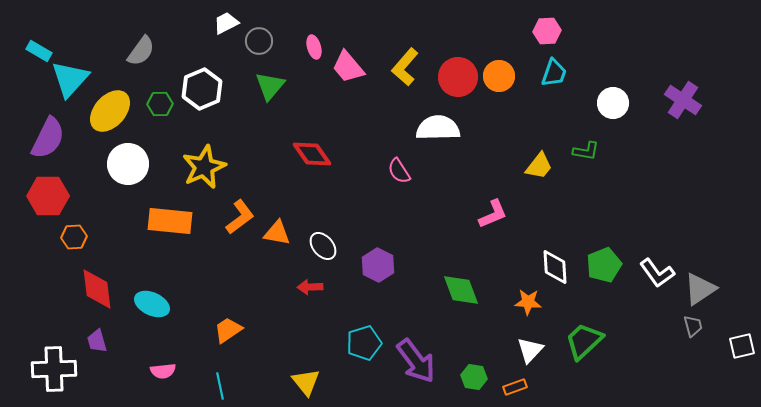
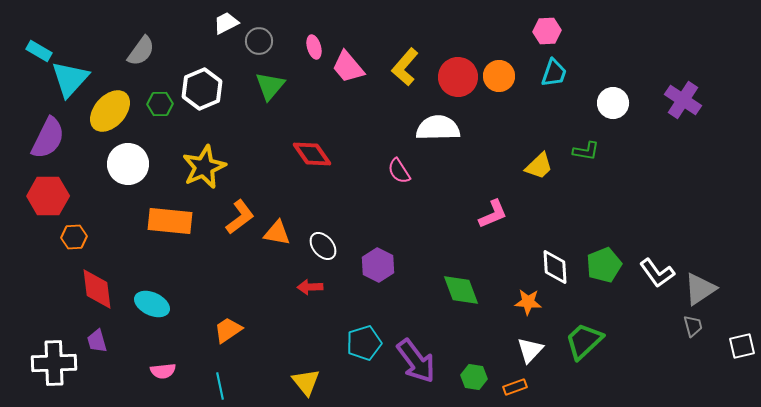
yellow trapezoid at (539, 166): rotated 8 degrees clockwise
white cross at (54, 369): moved 6 px up
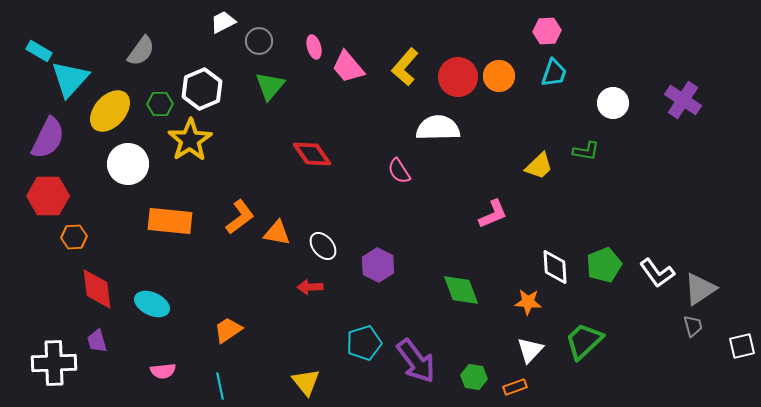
white trapezoid at (226, 23): moved 3 px left, 1 px up
yellow star at (204, 167): moved 14 px left, 27 px up; rotated 9 degrees counterclockwise
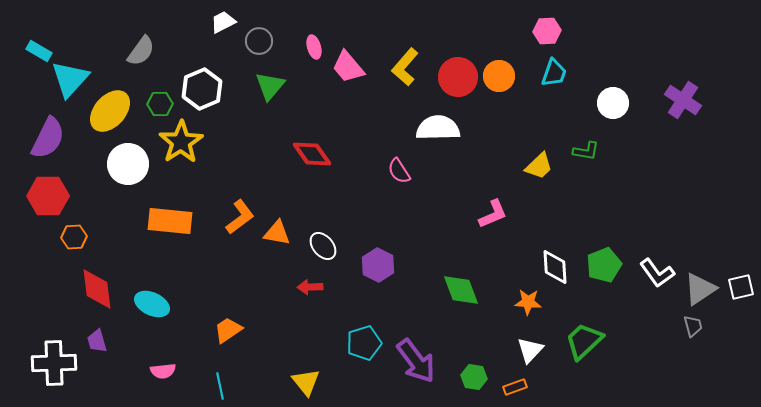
yellow star at (190, 140): moved 9 px left, 2 px down
white square at (742, 346): moved 1 px left, 59 px up
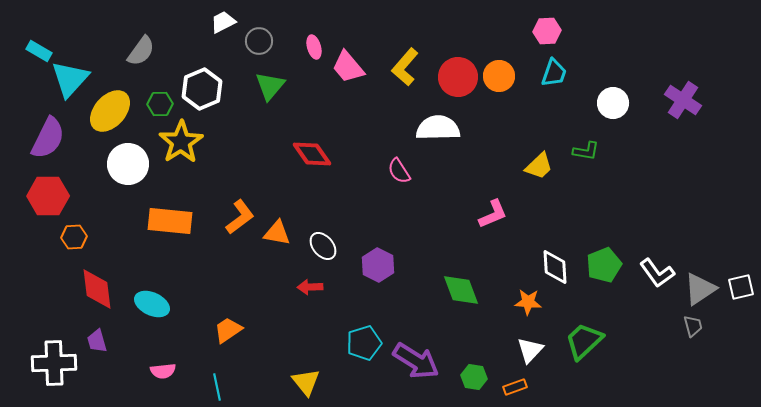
purple arrow at (416, 361): rotated 21 degrees counterclockwise
cyan line at (220, 386): moved 3 px left, 1 px down
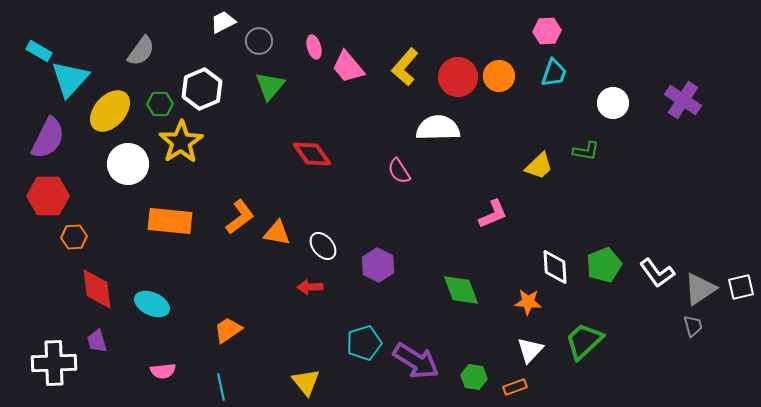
cyan line at (217, 387): moved 4 px right
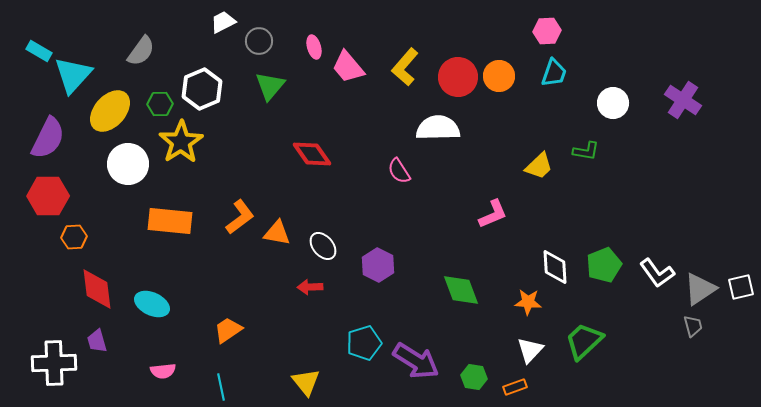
cyan triangle at (70, 79): moved 3 px right, 4 px up
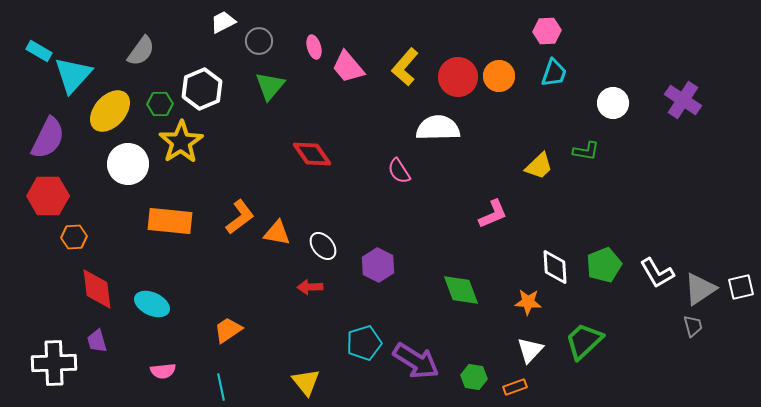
white L-shape at (657, 273): rotated 6 degrees clockwise
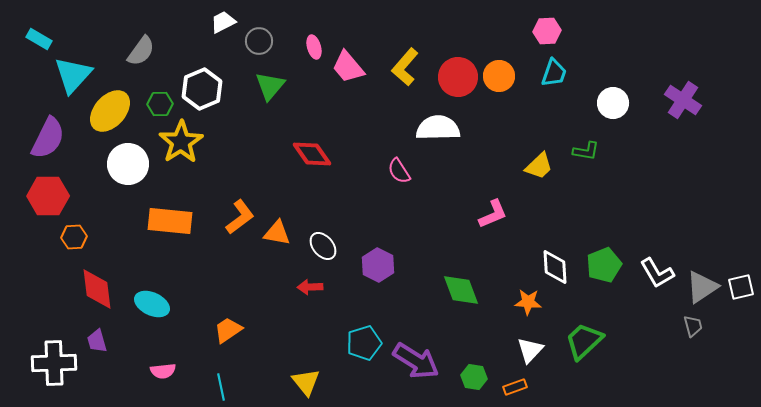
cyan rectangle at (39, 51): moved 12 px up
gray triangle at (700, 289): moved 2 px right, 2 px up
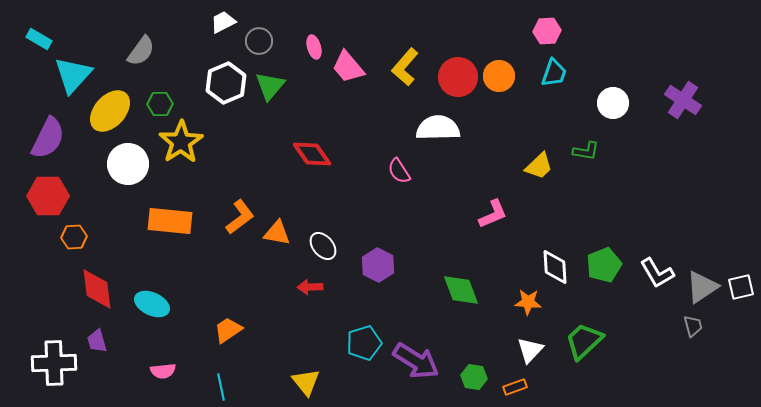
white hexagon at (202, 89): moved 24 px right, 6 px up
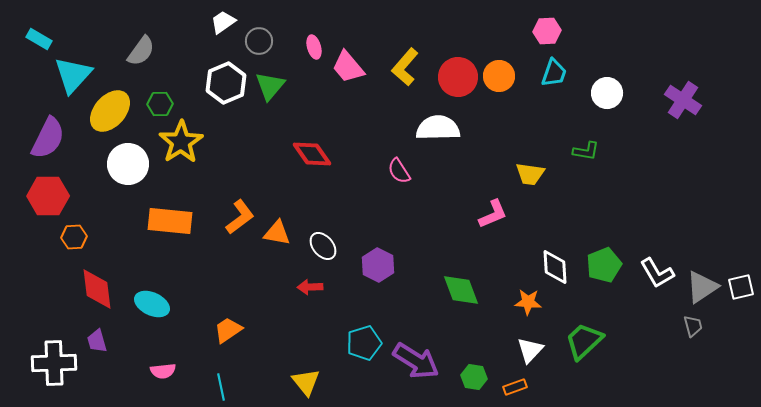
white trapezoid at (223, 22): rotated 8 degrees counterclockwise
white circle at (613, 103): moved 6 px left, 10 px up
yellow trapezoid at (539, 166): moved 9 px left, 8 px down; rotated 52 degrees clockwise
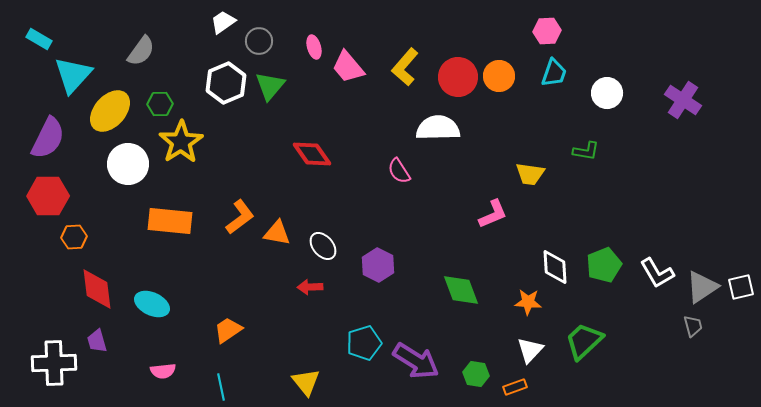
green hexagon at (474, 377): moved 2 px right, 3 px up
